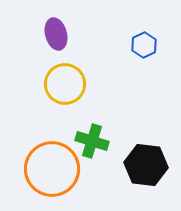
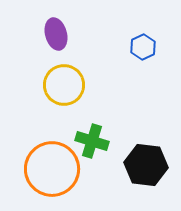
blue hexagon: moved 1 px left, 2 px down
yellow circle: moved 1 px left, 1 px down
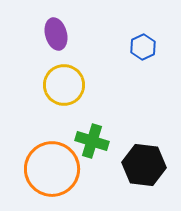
black hexagon: moved 2 px left
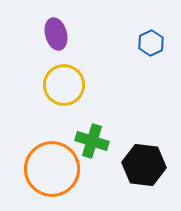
blue hexagon: moved 8 px right, 4 px up
